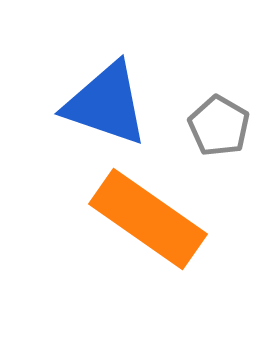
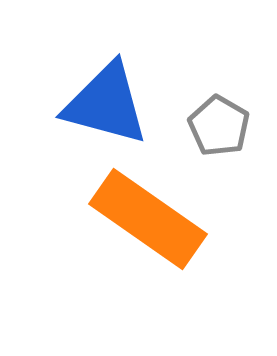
blue triangle: rotated 4 degrees counterclockwise
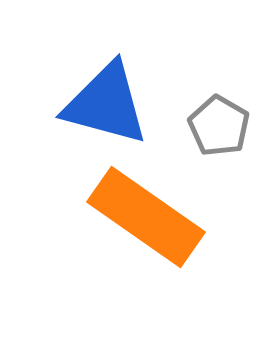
orange rectangle: moved 2 px left, 2 px up
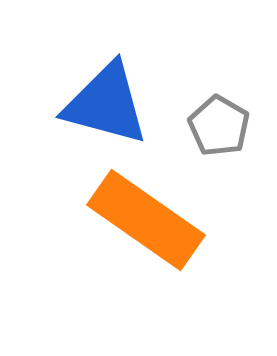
orange rectangle: moved 3 px down
